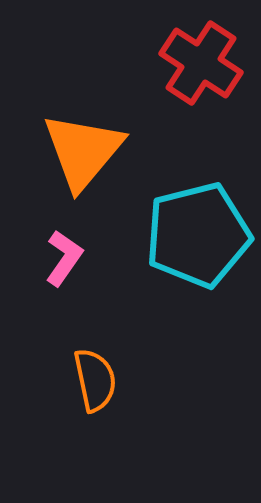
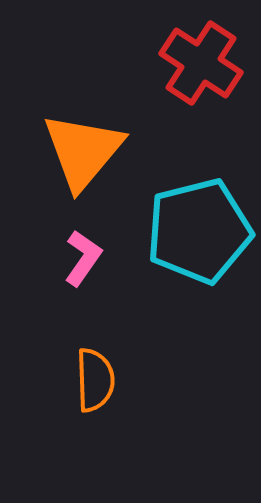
cyan pentagon: moved 1 px right, 4 px up
pink L-shape: moved 19 px right
orange semicircle: rotated 10 degrees clockwise
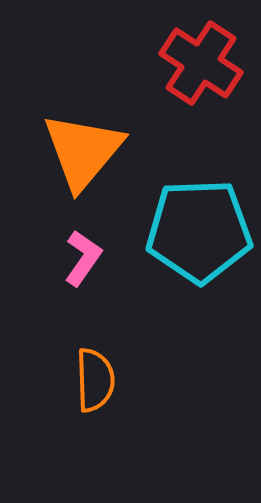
cyan pentagon: rotated 12 degrees clockwise
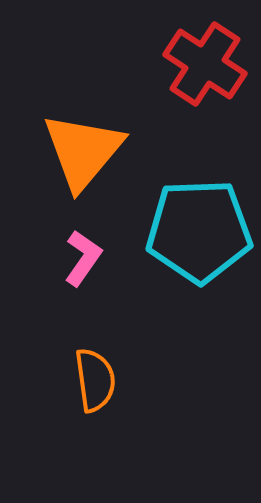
red cross: moved 4 px right, 1 px down
orange semicircle: rotated 6 degrees counterclockwise
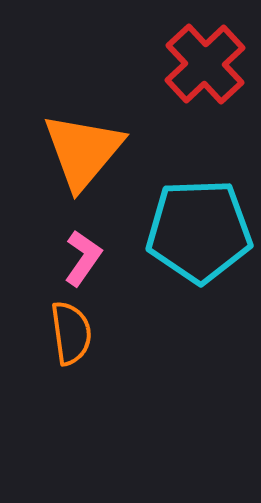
red cross: rotated 14 degrees clockwise
orange semicircle: moved 24 px left, 47 px up
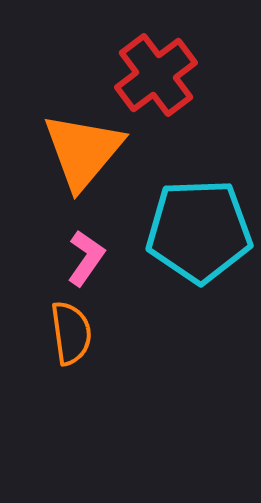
red cross: moved 49 px left, 11 px down; rotated 6 degrees clockwise
pink L-shape: moved 3 px right
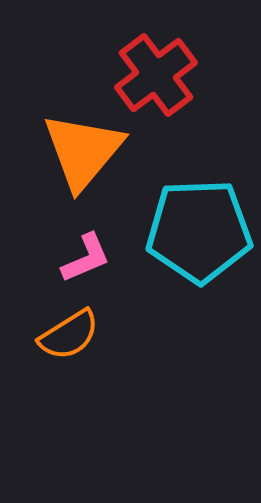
pink L-shape: rotated 32 degrees clockwise
orange semicircle: moved 2 px left, 2 px down; rotated 66 degrees clockwise
